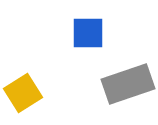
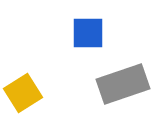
gray rectangle: moved 5 px left
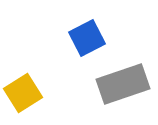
blue square: moved 1 px left, 5 px down; rotated 27 degrees counterclockwise
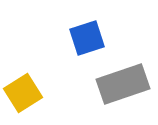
blue square: rotated 9 degrees clockwise
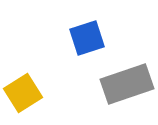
gray rectangle: moved 4 px right
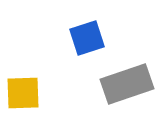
yellow square: rotated 30 degrees clockwise
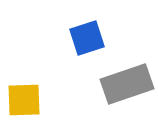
yellow square: moved 1 px right, 7 px down
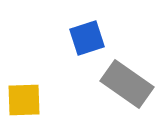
gray rectangle: rotated 54 degrees clockwise
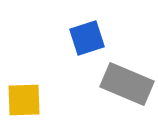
gray rectangle: rotated 12 degrees counterclockwise
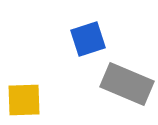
blue square: moved 1 px right, 1 px down
